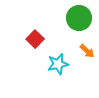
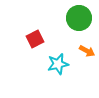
red square: rotated 18 degrees clockwise
orange arrow: rotated 14 degrees counterclockwise
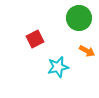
cyan star: moved 3 px down
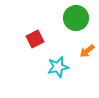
green circle: moved 3 px left
orange arrow: rotated 112 degrees clockwise
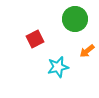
green circle: moved 1 px left, 1 px down
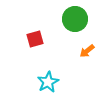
red square: rotated 12 degrees clockwise
cyan star: moved 10 px left, 15 px down; rotated 15 degrees counterclockwise
